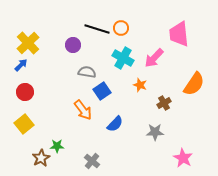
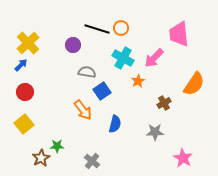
orange star: moved 2 px left, 4 px up; rotated 24 degrees clockwise
blue semicircle: rotated 30 degrees counterclockwise
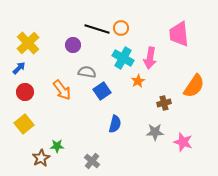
pink arrow: moved 4 px left; rotated 35 degrees counterclockwise
blue arrow: moved 2 px left, 3 px down
orange semicircle: moved 2 px down
brown cross: rotated 16 degrees clockwise
orange arrow: moved 21 px left, 20 px up
pink star: moved 16 px up; rotated 12 degrees counterclockwise
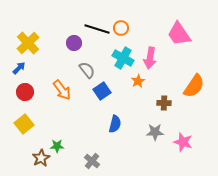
pink trapezoid: rotated 28 degrees counterclockwise
purple circle: moved 1 px right, 2 px up
gray semicircle: moved 2 px up; rotated 42 degrees clockwise
brown cross: rotated 16 degrees clockwise
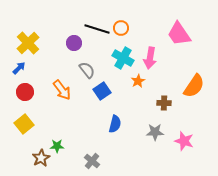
pink star: moved 1 px right, 1 px up
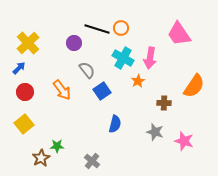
gray star: rotated 18 degrees clockwise
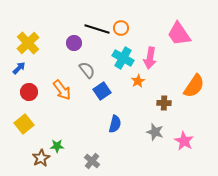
red circle: moved 4 px right
pink star: rotated 12 degrees clockwise
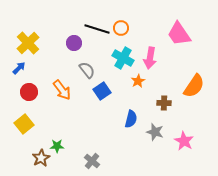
blue semicircle: moved 16 px right, 5 px up
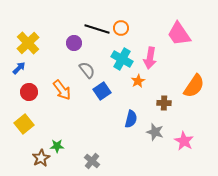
cyan cross: moved 1 px left, 1 px down
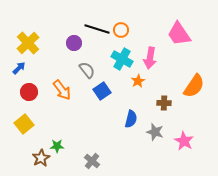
orange circle: moved 2 px down
